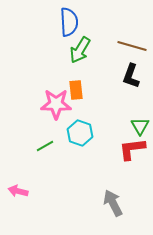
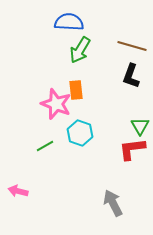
blue semicircle: rotated 84 degrees counterclockwise
pink star: rotated 20 degrees clockwise
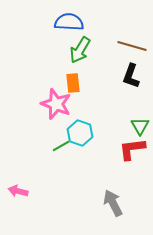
orange rectangle: moved 3 px left, 7 px up
green line: moved 16 px right
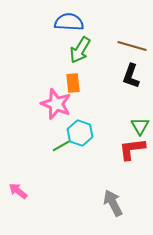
pink arrow: rotated 24 degrees clockwise
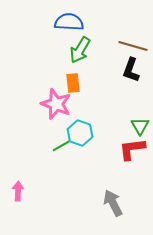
brown line: moved 1 px right
black L-shape: moved 6 px up
pink arrow: rotated 54 degrees clockwise
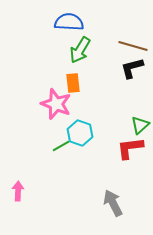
black L-shape: moved 1 px right, 2 px up; rotated 55 degrees clockwise
green triangle: moved 1 px up; rotated 18 degrees clockwise
red L-shape: moved 2 px left, 1 px up
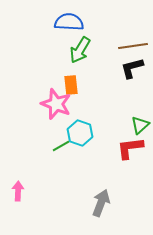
brown line: rotated 24 degrees counterclockwise
orange rectangle: moved 2 px left, 2 px down
gray arrow: moved 12 px left; rotated 48 degrees clockwise
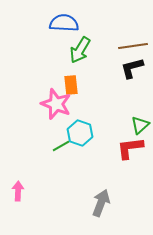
blue semicircle: moved 5 px left, 1 px down
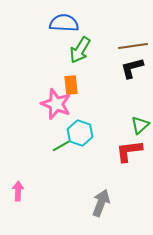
red L-shape: moved 1 px left, 3 px down
